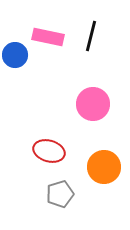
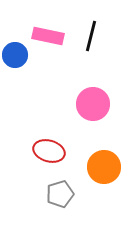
pink rectangle: moved 1 px up
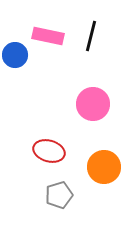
gray pentagon: moved 1 px left, 1 px down
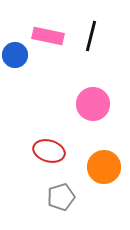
gray pentagon: moved 2 px right, 2 px down
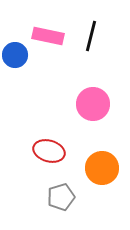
orange circle: moved 2 px left, 1 px down
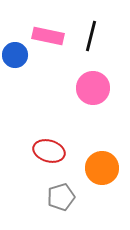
pink circle: moved 16 px up
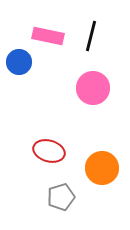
blue circle: moved 4 px right, 7 px down
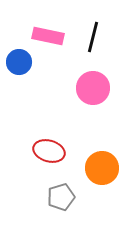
black line: moved 2 px right, 1 px down
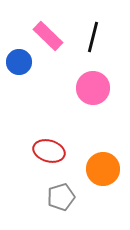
pink rectangle: rotated 32 degrees clockwise
orange circle: moved 1 px right, 1 px down
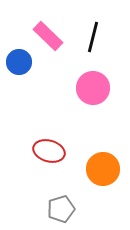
gray pentagon: moved 12 px down
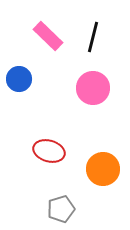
blue circle: moved 17 px down
